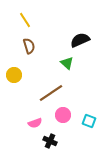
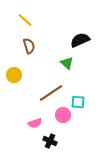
yellow line: rotated 14 degrees counterclockwise
cyan square: moved 11 px left, 19 px up; rotated 16 degrees counterclockwise
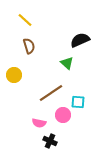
pink semicircle: moved 4 px right; rotated 32 degrees clockwise
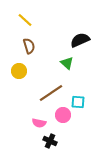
yellow circle: moved 5 px right, 4 px up
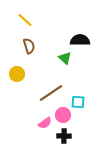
black semicircle: rotated 24 degrees clockwise
green triangle: moved 2 px left, 5 px up
yellow circle: moved 2 px left, 3 px down
pink semicircle: moved 6 px right; rotated 48 degrees counterclockwise
black cross: moved 14 px right, 5 px up; rotated 24 degrees counterclockwise
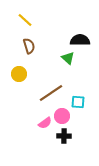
green triangle: moved 3 px right
yellow circle: moved 2 px right
pink circle: moved 1 px left, 1 px down
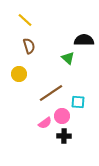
black semicircle: moved 4 px right
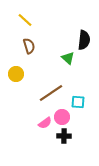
black semicircle: rotated 96 degrees clockwise
yellow circle: moved 3 px left
pink circle: moved 1 px down
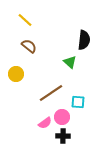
brown semicircle: rotated 35 degrees counterclockwise
green triangle: moved 2 px right, 4 px down
black cross: moved 1 px left
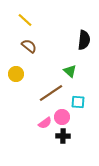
green triangle: moved 9 px down
